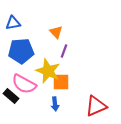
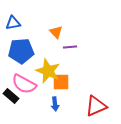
purple line: moved 6 px right, 4 px up; rotated 64 degrees clockwise
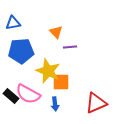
pink semicircle: moved 4 px right, 10 px down
red triangle: moved 3 px up
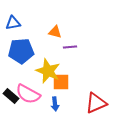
orange triangle: moved 1 px left; rotated 32 degrees counterclockwise
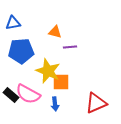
black rectangle: moved 1 px up
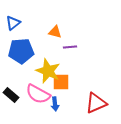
blue triangle: rotated 28 degrees counterclockwise
pink semicircle: moved 10 px right
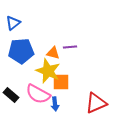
orange triangle: moved 2 px left, 21 px down
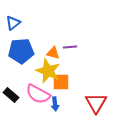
red triangle: rotated 35 degrees counterclockwise
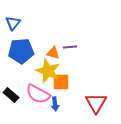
blue triangle: rotated 14 degrees counterclockwise
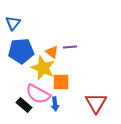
orange triangle: moved 1 px left, 1 px up; rotated 24 degrees clockwise
yellow star: moved 5 px left, 3 px up
black rectangle: moved 13 px right, 10 px down
